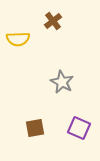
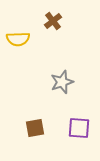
gray star: rotated 25 degrees clockwise
purple square: rotated 20 degrees counterclockwise
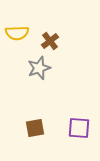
brown cross: moved 3 px left, 20 px down
yellow semicircle: moved 1 px left, 6 px up
gray star: moved 23 px left, 14 px up
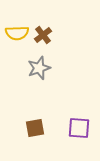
brown cross: moved 7 px left, 6 px up
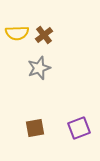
brown cross: moved 1 px right
purple square: rotated 25 degrees counterclockwise
